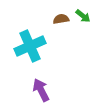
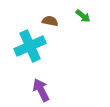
brown semicircle: moved 11 px left, 2 px down; rotated 21 degrees clockwise
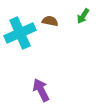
green arrow: rotated 84 degrees clockwise
cyan cross: moved 10 px left, 13 px up
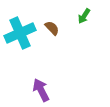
green arrow: moved 1 px right
brown semicircle: moved 2 px right, 7 px down; rotated 35 degrees clockwise
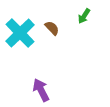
cyan cross: rotated 20 degrees counterclockwise
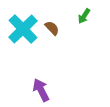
cyan cross: moved 3 px right, 4 px up
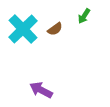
brown semicircle: moved 3 px right, 1 px down; rotated 98 degrees clockwise
purple arrow: rotated 35 degrees counterclockwise
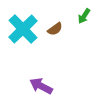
purple arrow: moved 4 px up
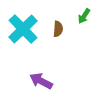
brown semicircle: moved 3 px right; rotated 49 degrees counterclockwise
purple arrow: moved 5 px up
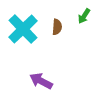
brown semicircle: moved 1 px left, 2 px up
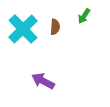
brown semicircle: moved 2 px left
purple arrow: moved 2 px right
